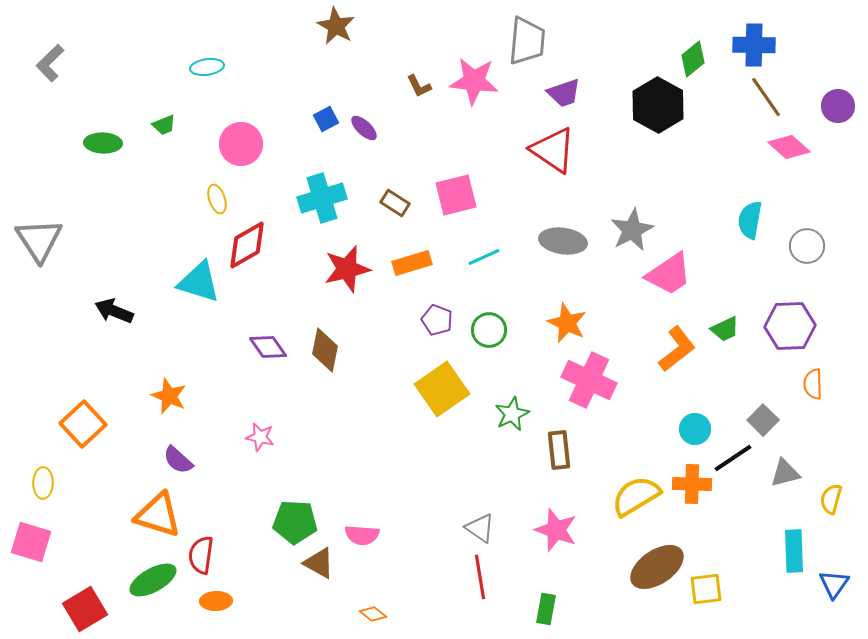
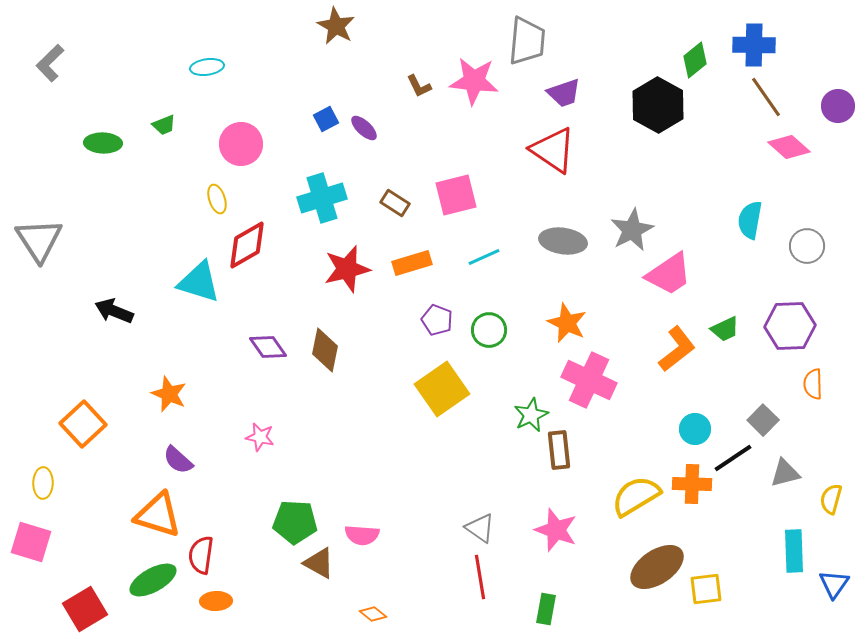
green diamond at (693, 59): moved 2 px right, 1 px down
orange star at (169, 396): moved 2 px up
green star at (512, 414): moved 19 px right, 1 px down
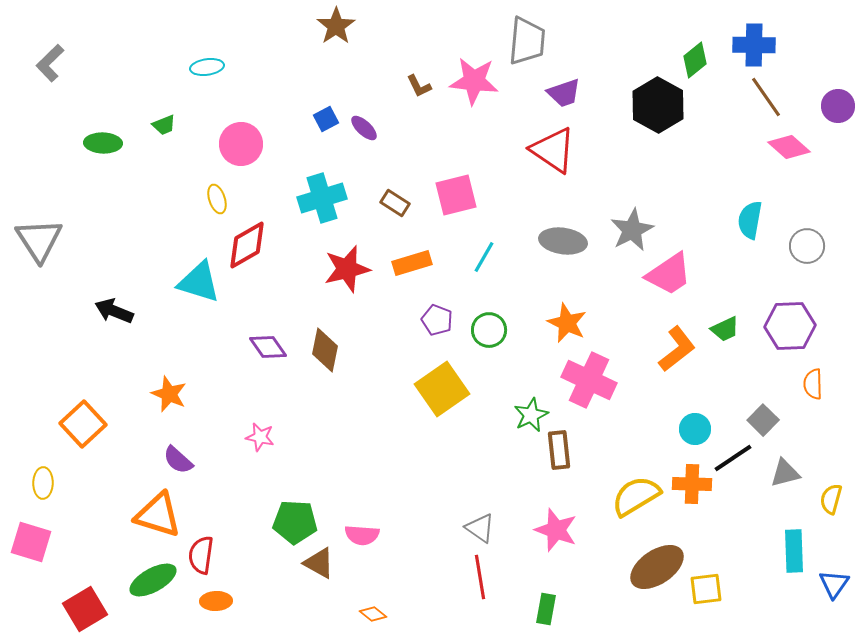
brown star at (336, 26): rotated 9 degrees clockwise
cyan line at (484, 257): rotated 36 degrees counterclockwise
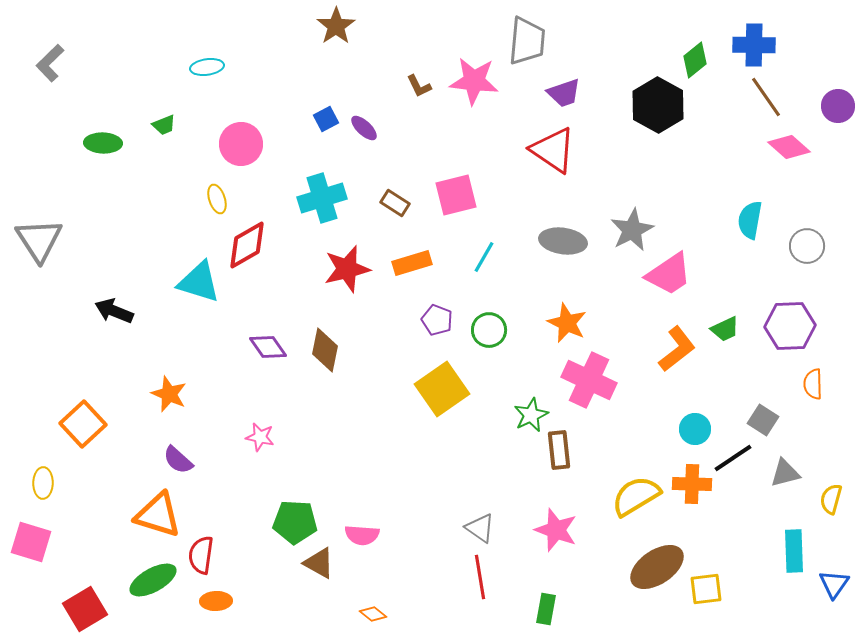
gray square at (763, 420): rotated 12 degrees counterclockwise
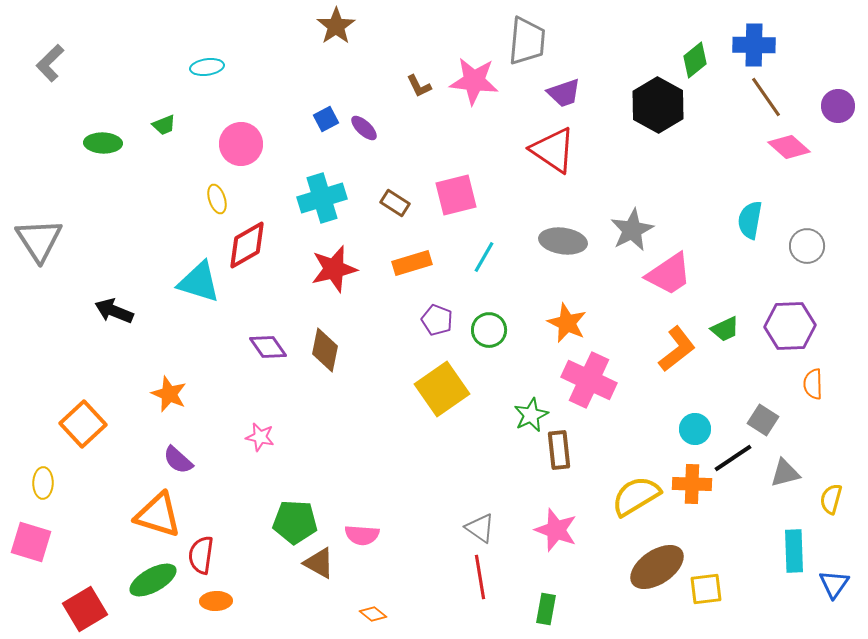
red star at (347, 269): moved 13 px left
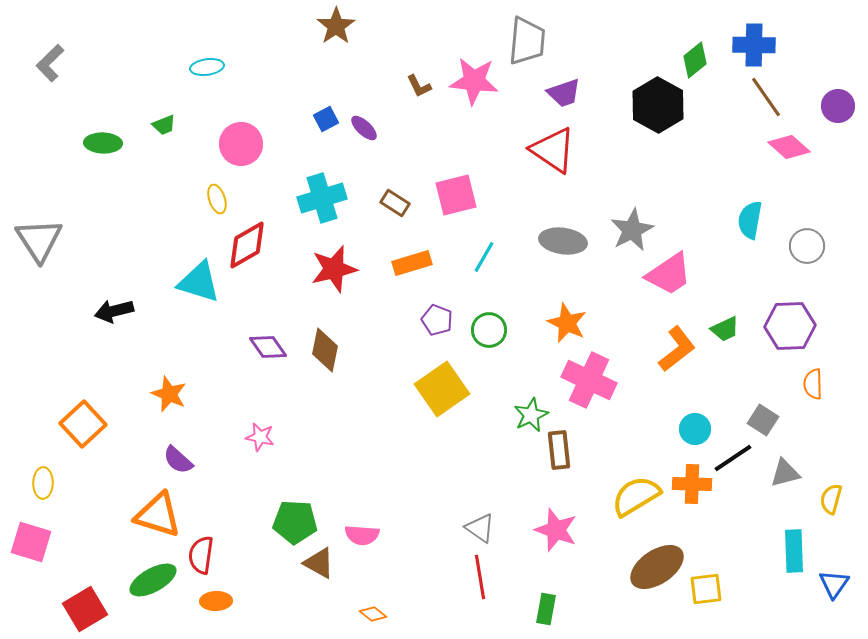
black arrow at (114, 311): rotated 36 degrees counterclockwise
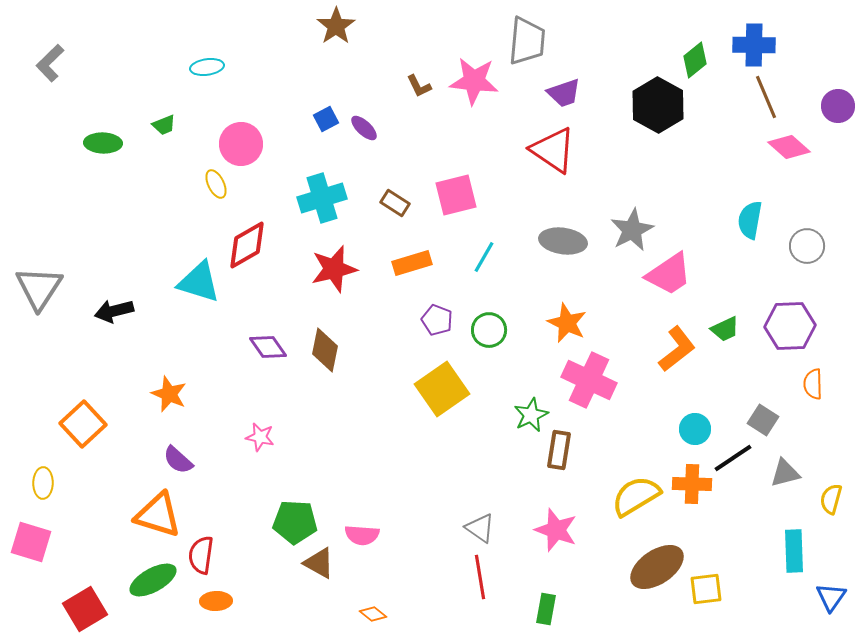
brown line at (766, 97): rotated 12 degrees clockwise
yellow ellipse at (217, 199): moved 1 px left, 15 px up; rotated 8 degrees counterclockwise
gray triangle at (39, 240): moved 48 px down; rotated 6 degrees clockwise
brown rectangle at (559, 450): rotated 15 degrees clockwise
blue triangle at (834, 584): moved 3 px left, 13 px down
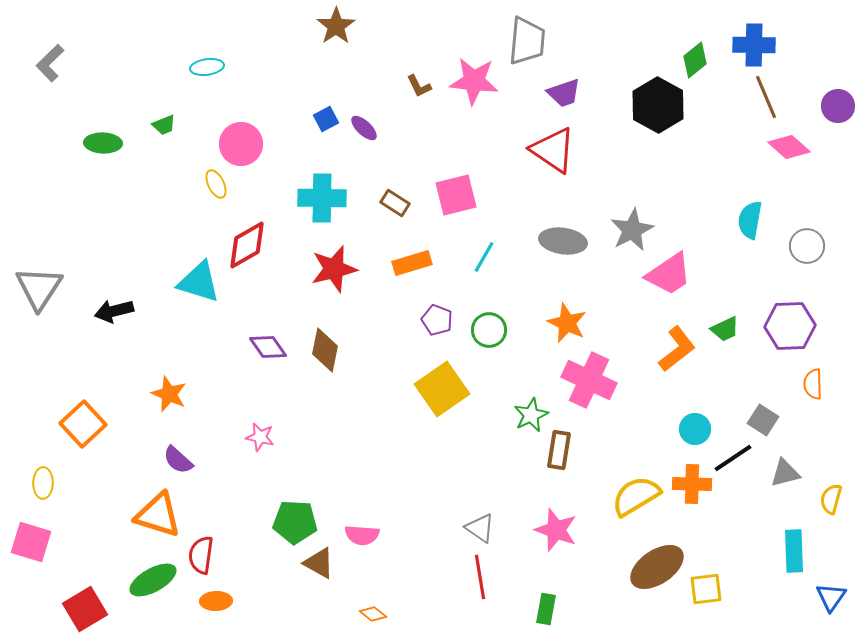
cyan cross at (322, 198): rotated 18 degrees clockwise
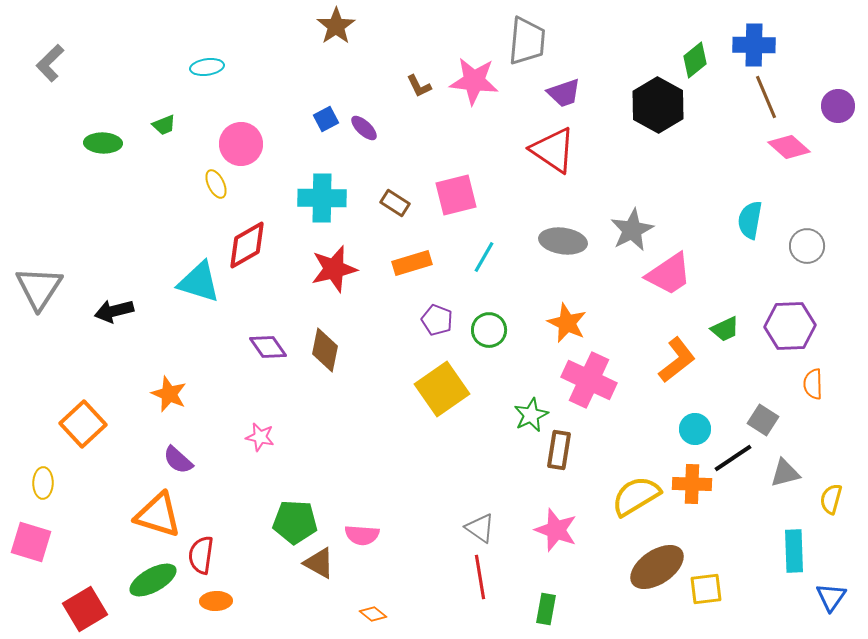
orange L-shape at (677, 349): moved 11 px down
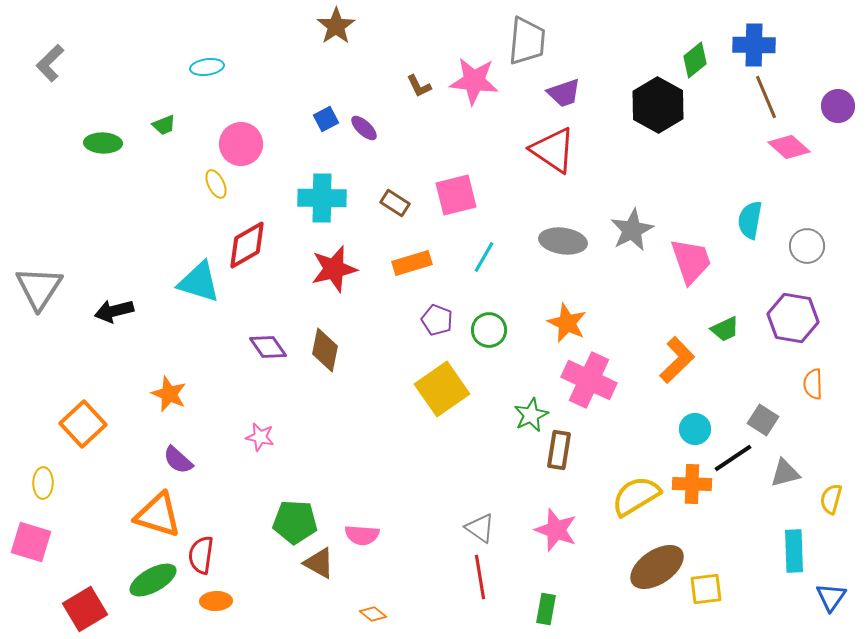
pink trapezoid at (669, 274): moved 22 px right, 13 px up; rotated 75 degrees counterclockwise
purple hexagon at (790, 326): moved 3 px right, 8 px up; rotated 12 degrees clockwise
orange L-shape at (677, 360): rotated 6 degrees counterclockwise
